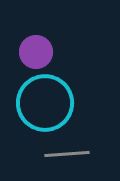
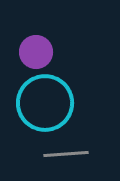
gray line: moved 1 px left
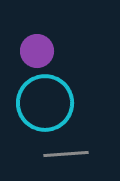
purple circle: moved 1 px right, 1 px up
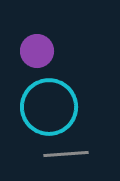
cyan circle: moved 4 px right, 4 px down
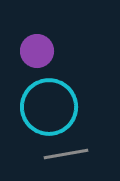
gray line: rotated 6 degrees counterclockwise
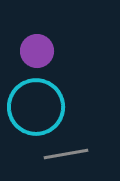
cyan circle: moved 13 px left
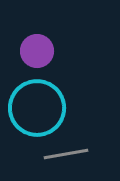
cyan circle: moved 1 px right, 1 px down
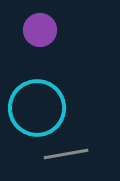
purple circle: moved 3 px right, 21 px up
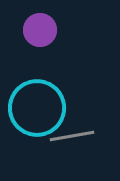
gray line: moved 6 px right, 18 px up
